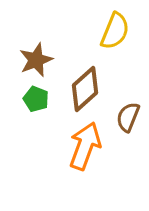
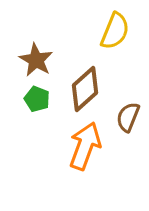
brown star: rotated 20 degrees counterclockwise
green pentagon: moved 1 px right
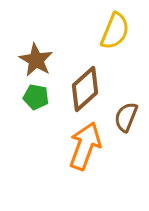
green pentagon: moved 1 px left, 2 px up; rotated 10 degrees counterclockwise
brown semicircle: moved 2 px left
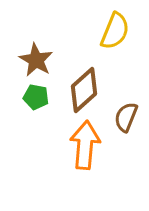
brown diamond: moved 1 px left, 1 px down
orange arrow: moved 1 px up; rotated 15 degrees counterclockwise
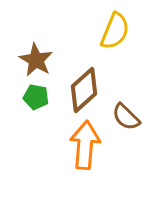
brown semicircle: rotated 68 degrees counterclockwise
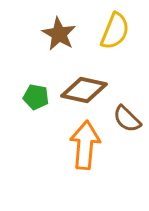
brown star: moved 23 px right, 26 px up
brown diamond: rotated 54 degrees clockwise
brown semicircle: moved 1 px right, 2 px down
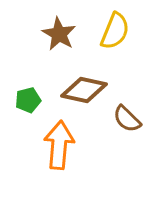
green pentagon: moved 8 px left, 3 px down; rotated 25 degrees counterclockwise
orange arrow: moved 26 px left
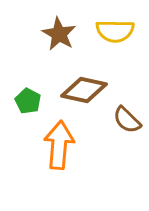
yellow semicircle: rotated 69 degrees clockwise
green pentagon: moved 1 px down; rotated 30 degrees counterclockwise
brown semicircle: moved 1 px down
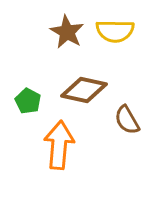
brown star: moved 8 px right, 2 px up
brown semicircle: rotated 16 degrees clockwise
